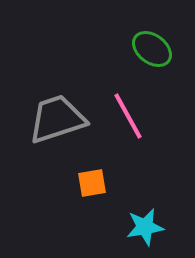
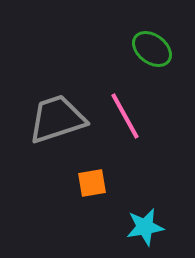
pink line: moved 3 px left
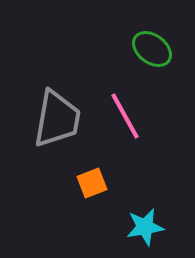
gray trapezoid: rotated 118 degrees clockwise
orange square: rotated 12 degrees counterclockwise
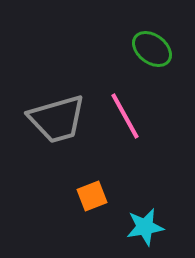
gray trapezoid: rotated 64 degrees clockwise
orange square: moved 13 px down
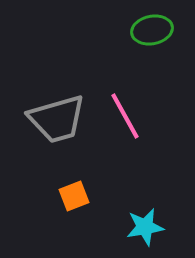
green ellipse: moved 19 px up; rotated 48 degrees counterclockwise
orange square: moved 18 px left
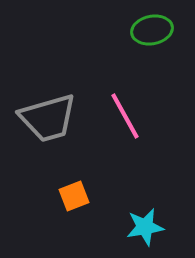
gray trapezoid: moved 9 px left, 1 px up
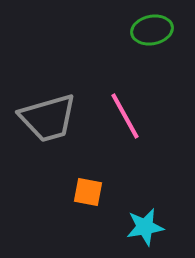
orange square: moved 14 px right, 4 px up; rotated 32 degrees clockwise
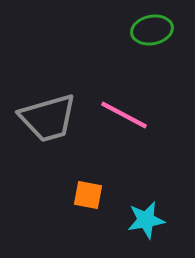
pink line: moved 1 px left, 1 px up; rotated 33 degrees counterclockwise
orange square: moved 3 px down
cyan star: moved 1 px right, 7 px up
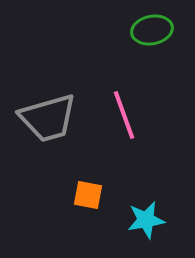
pink line: rotated 42 degrees clockwise
